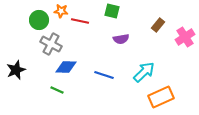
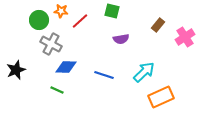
red line: rotated 54 degrees counterclockwise
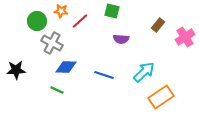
green circle: moved 2 px left, 1 px down
purple semicircle: rotated 14 degrees clockwise
gray cross: moved 1 px right, 1 px up
black star: rotated 18 degrees clockwise
orange rectangle: rotated 10 degrees counterclockwise
